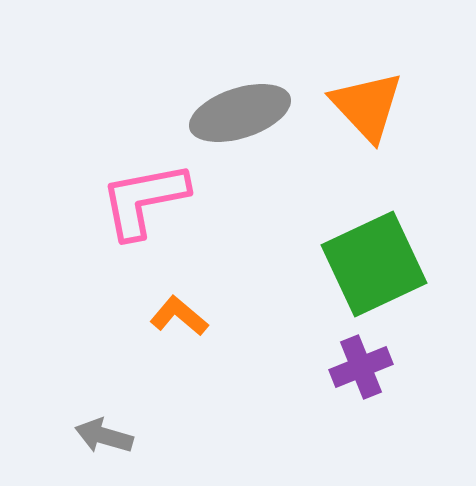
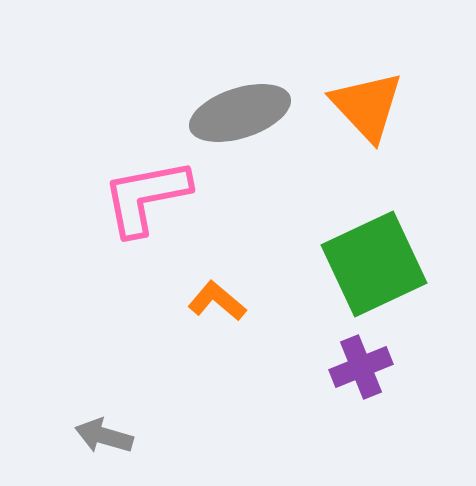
pink L-shape: moved 2 px right, 3 px up
orange L-shape: moved 38 px right, 15 px up
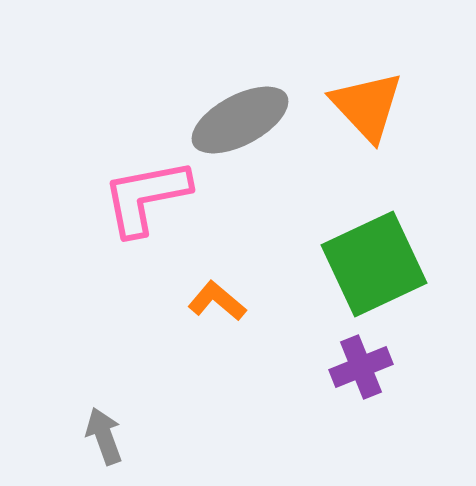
gray ellipse: moved 7 px down; rotated 10 degrees counterclockwise
gray arrow: rotated 54 degrees clockwise
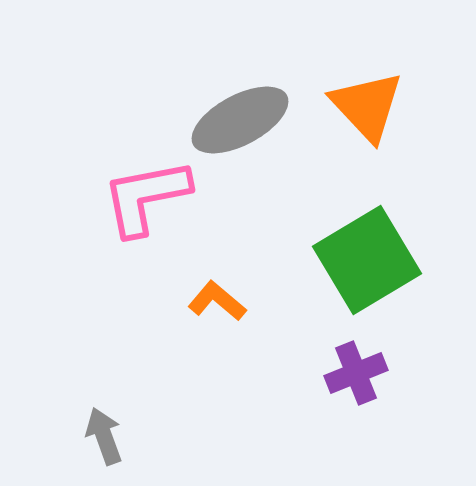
green square: moved 7 px left, 4 px up; rotated 6 degrees counterclockwise
purple cross: moved 5 px left, 6 px down
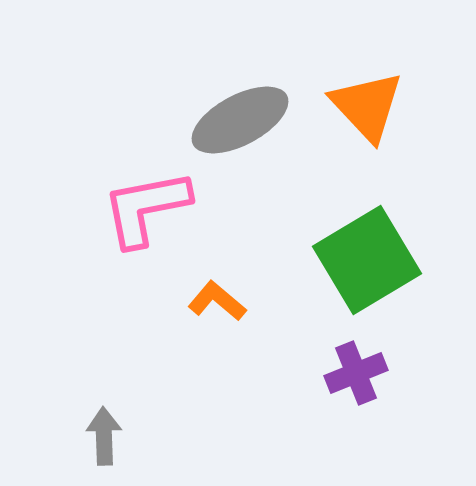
pink L-shape: moved 11 px down
gray arrow: rotated 18 degrees clockwise
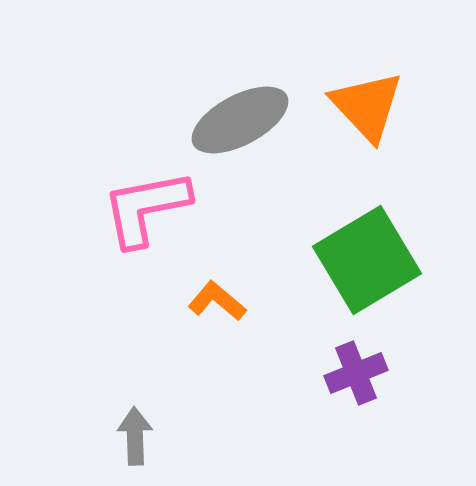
gray arrow: moved 31 px right
